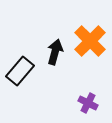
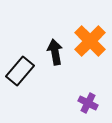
black arrow: rotated 25 degrees counterclockwise
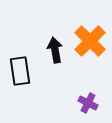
black arrow: moved 2 px up
black rectangle: rotated 48 degrees counterclockwise
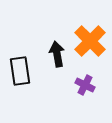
black arrow: moved 2 px right, 4 px down
purple cross: moved 3 px left, 18 px up
